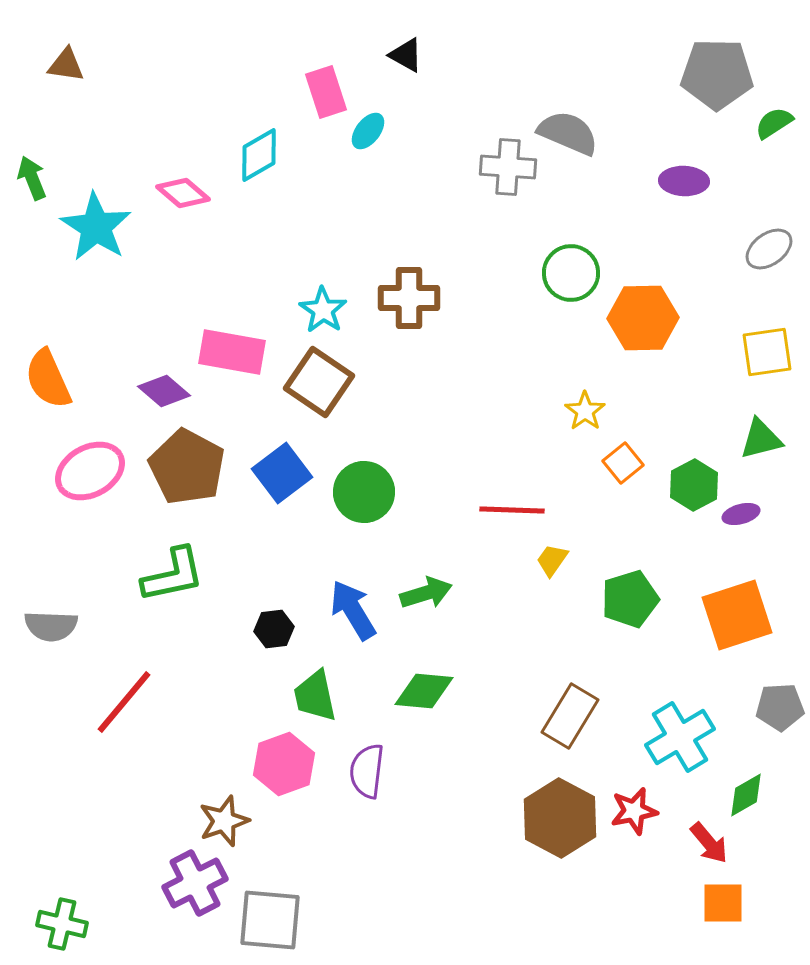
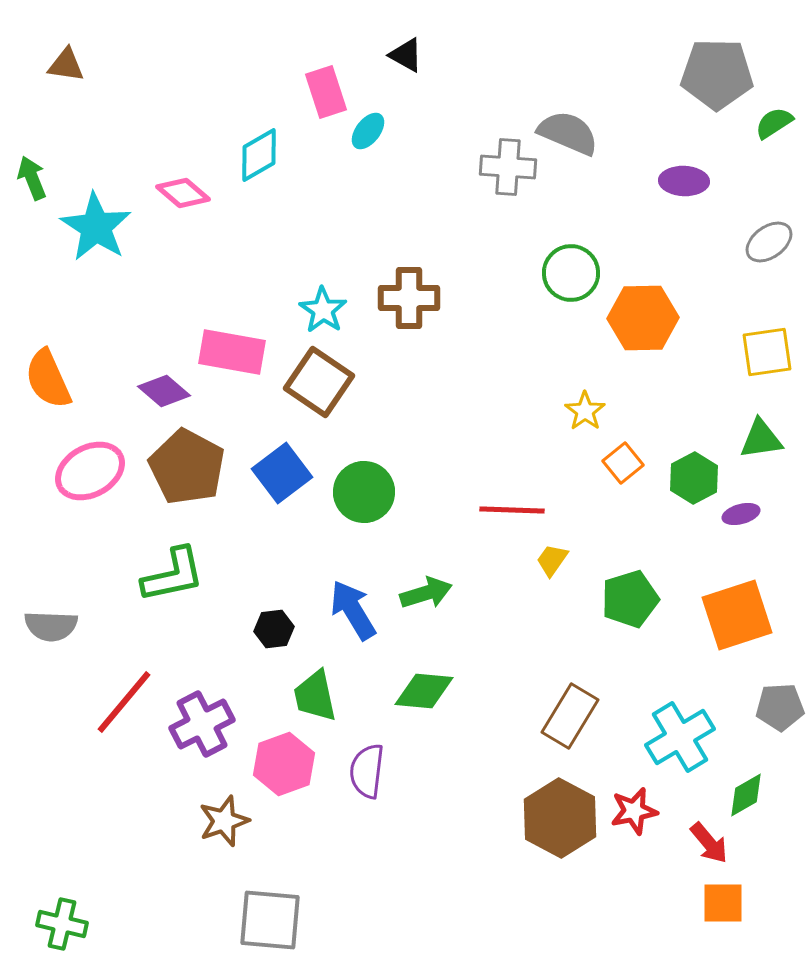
gray ellipse at (769, 249): moved 7 px up
green triangle at (761, 439): rotated 6 degrees clockwise
green hexagon at (694, 485): moved 7 px up
purple cross at (195, 883): moved 7 px right, 159 px up
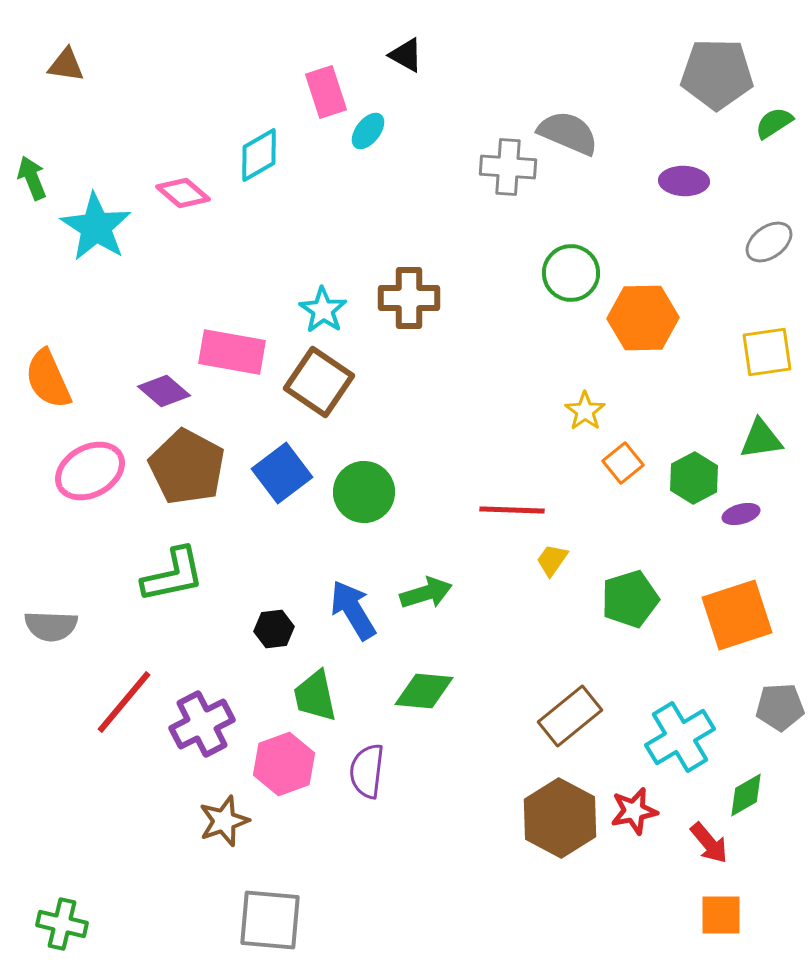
brown rectangle at (570, 716): rotated 20 degrees clockwise
orange square at (723, 903): moved 2 px left, 12 px down
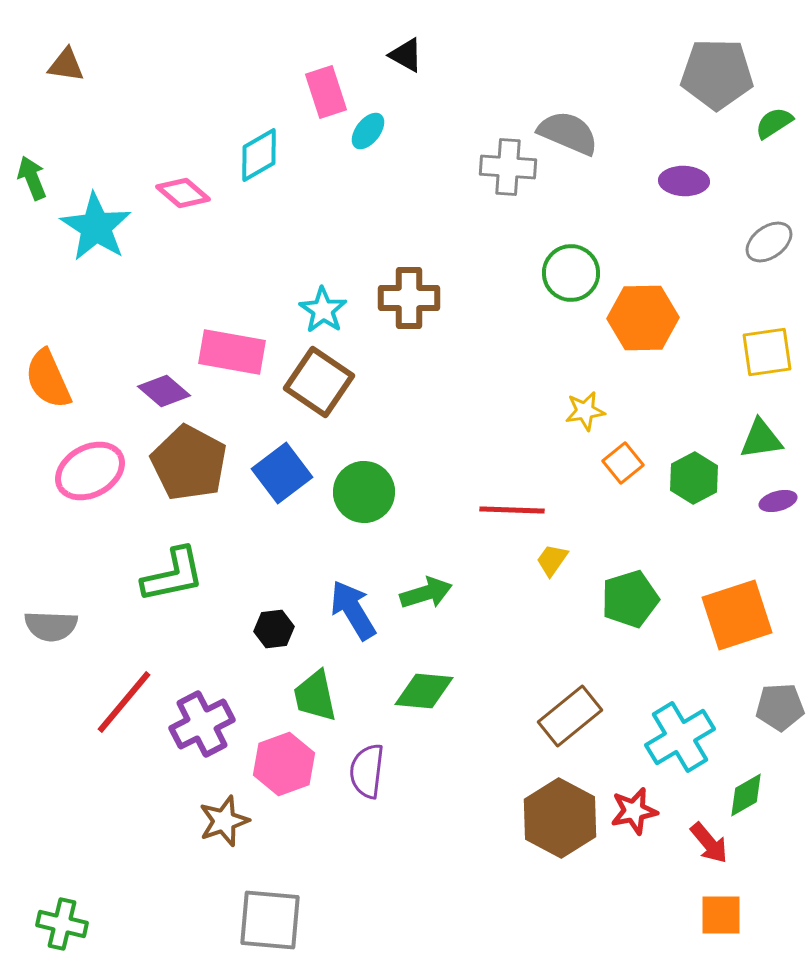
yellow star at (585, 411): rotated 27 degrees clockwise
brown pentagon at (187, 467): moved 2 px right, 4 px up
purple ellipse at (741, 514): moved 37 px right, 13 px up
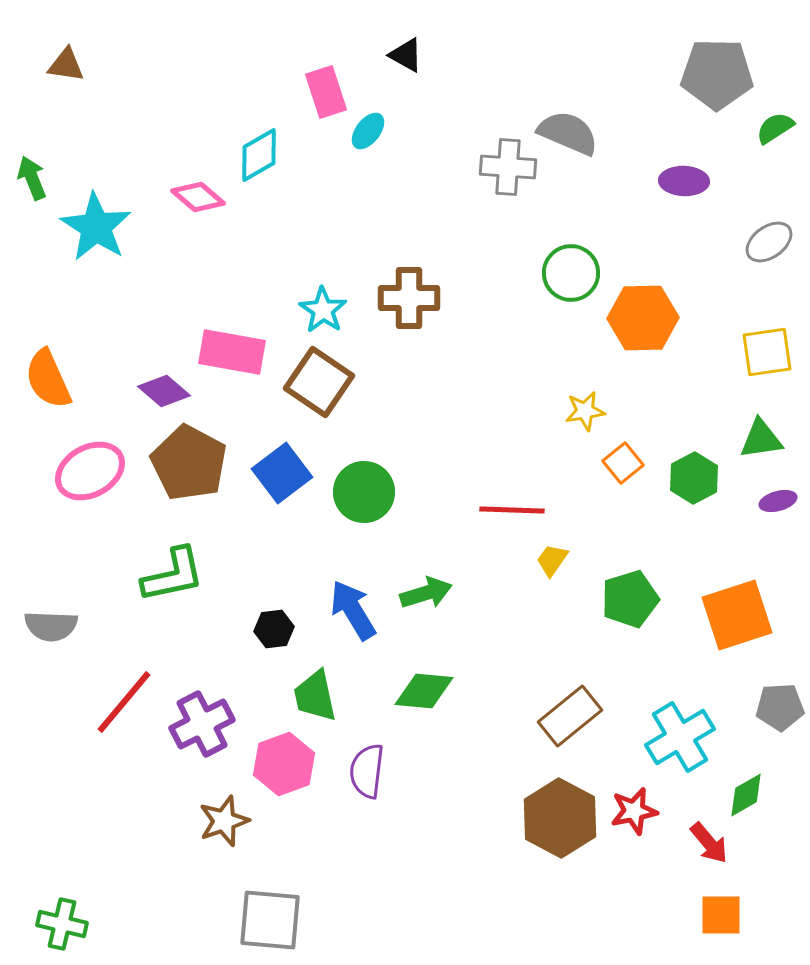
green semicircle at (774, 123): moved 1 px right, 5 px down
pink diamond at (183, 193): moved 15 px right, 4 px down
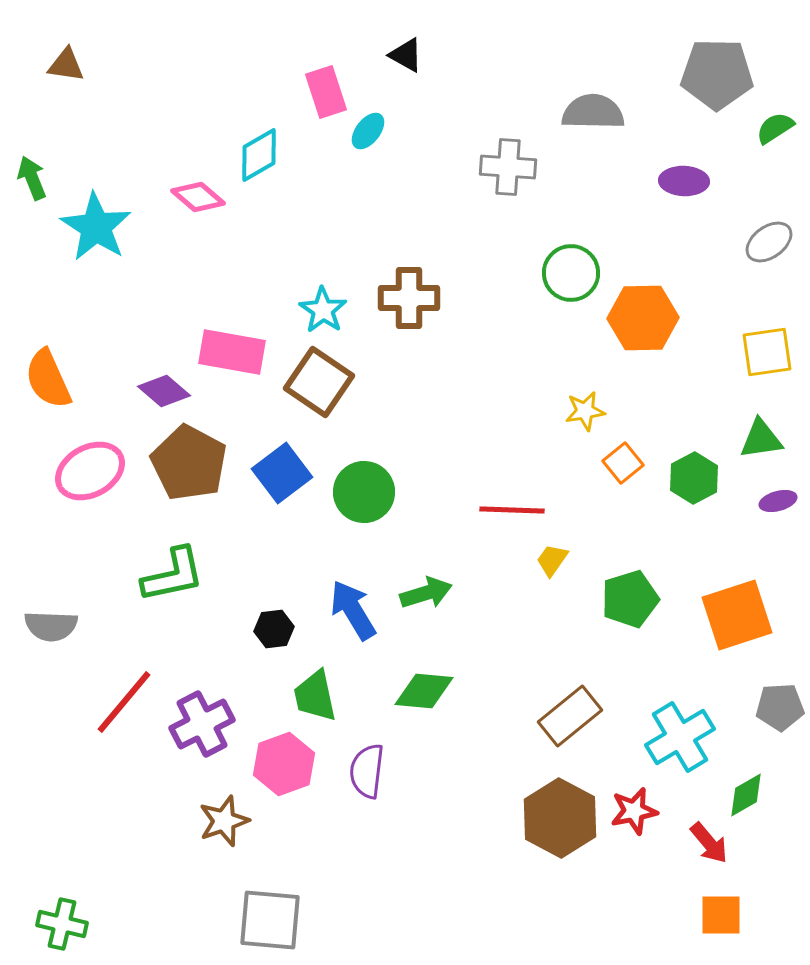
gray semicircle at (568, 133): moved 25 px right, 21 px up; rotated 22 degrees counterclockwise
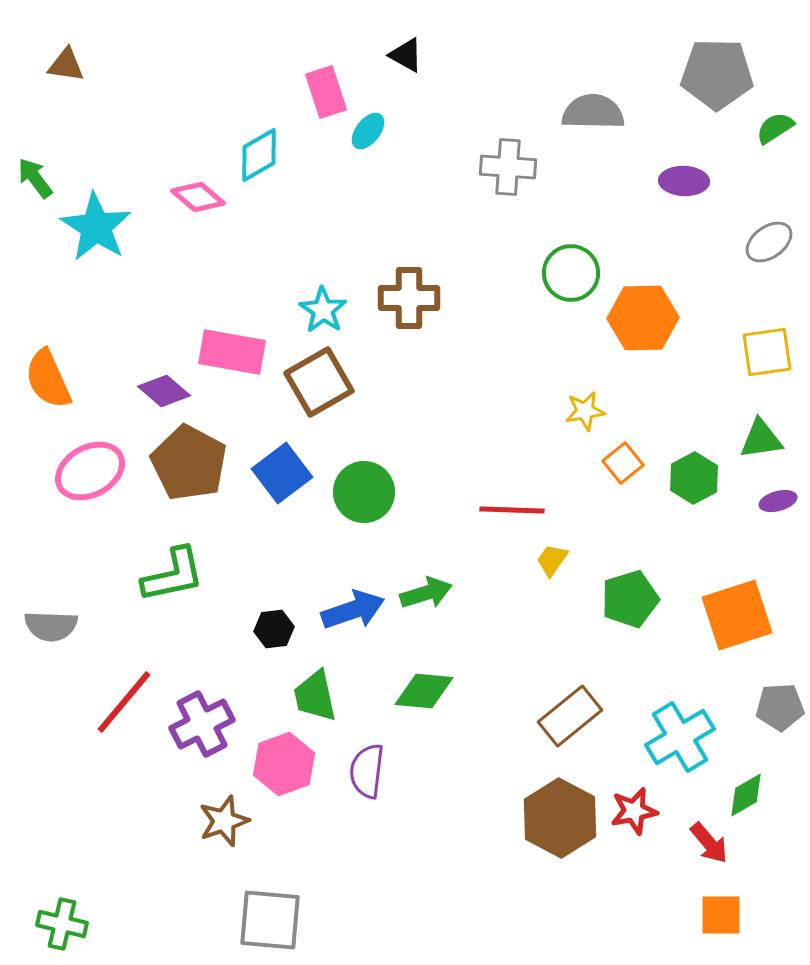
green arrow at (32, 178): moved 3 px right; rotated 15 degrees counterclockwise
brown square at (319, 382): rotated 26 degrees clockwise
blue arrow at (353, 610): rotated 102 degrees clockwise
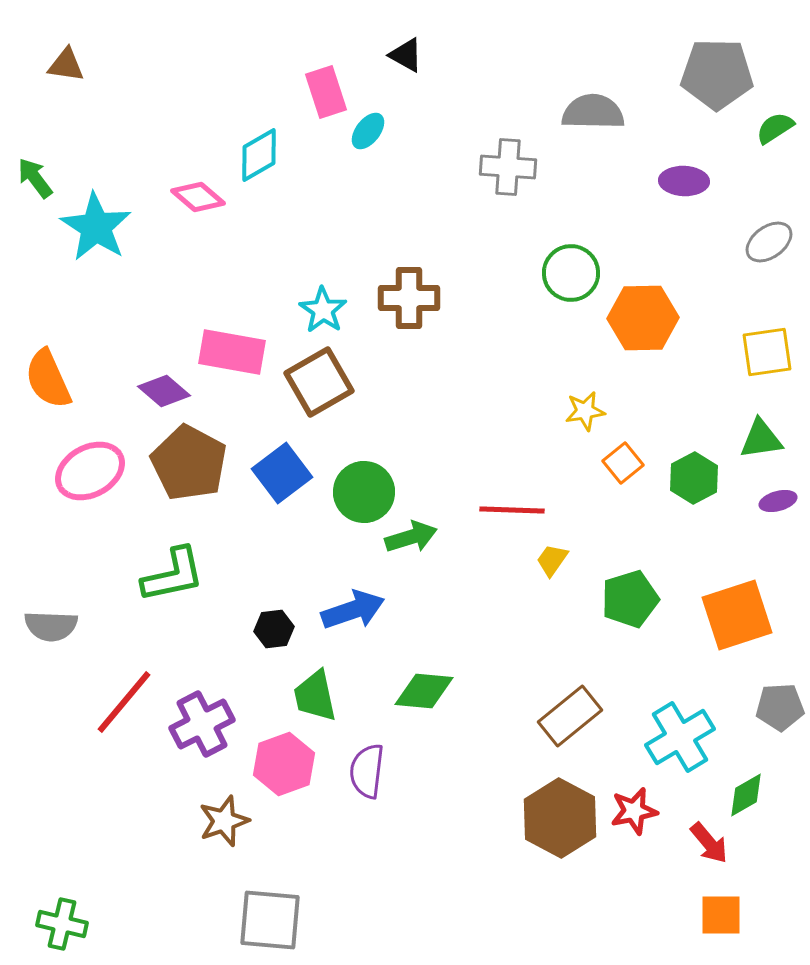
green arrow at (426, 593): moved 15 px left, 56 px up
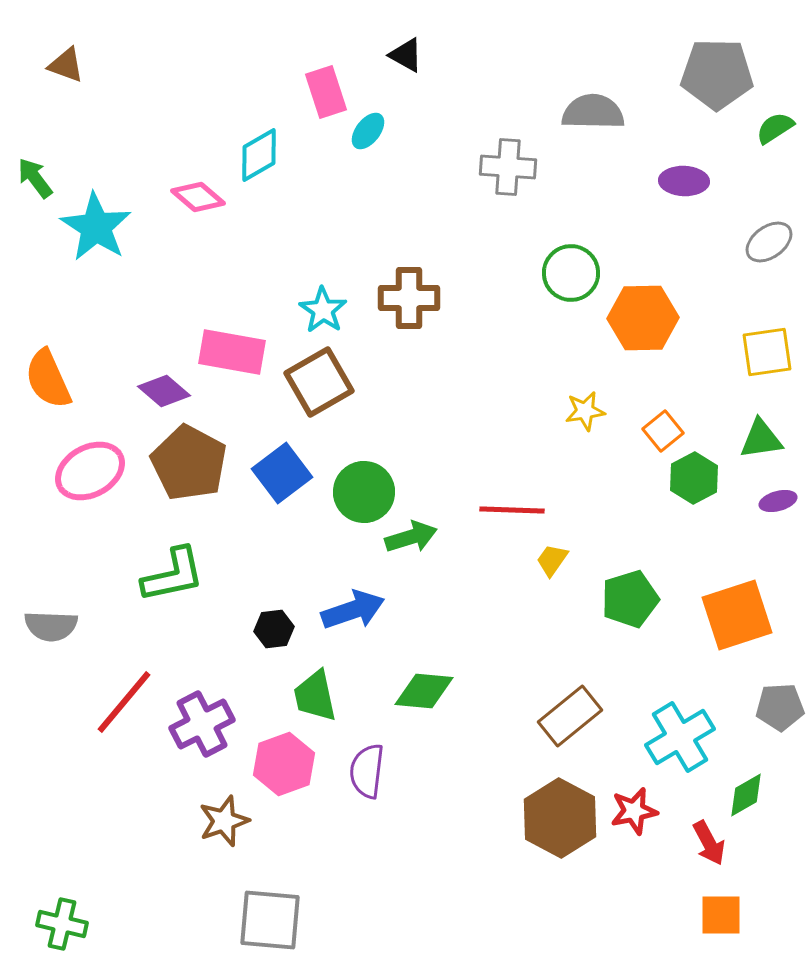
brown triangle at (66, 65): rotated 12 degrees clockwise
orange square at (623, 463): moved 40 px right, 32 px up
red arrow at (709, 843): rotated 12 degrees clockwise
